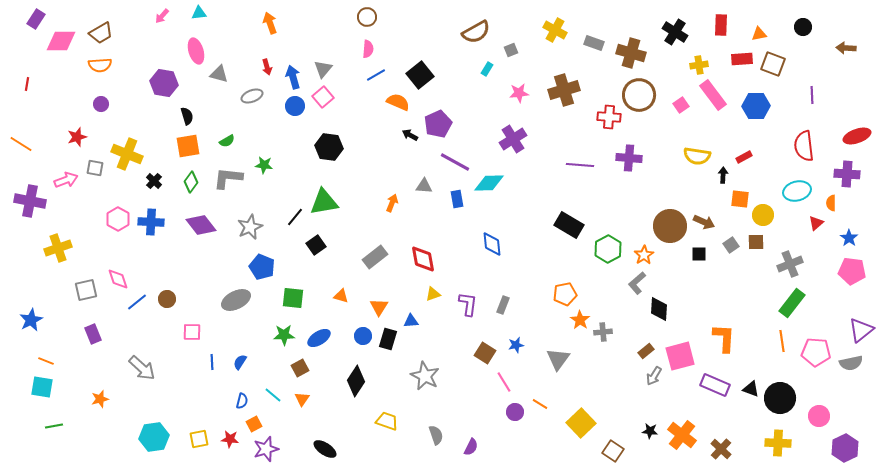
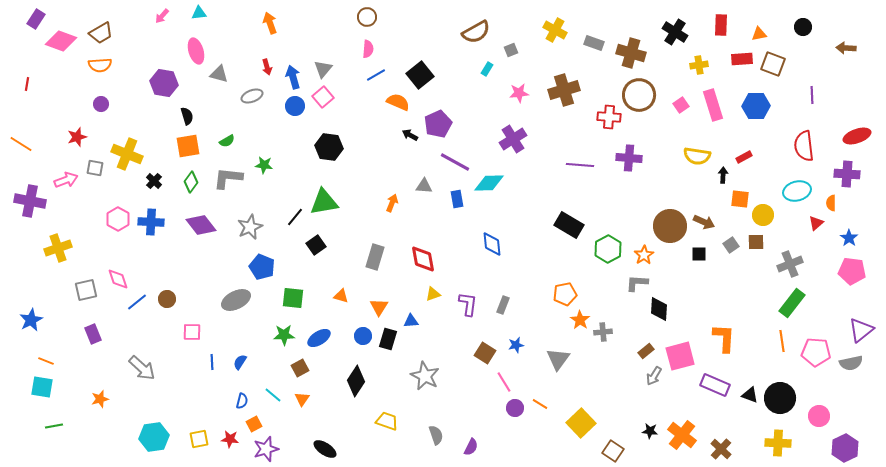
pink diamond at (61, 41): rotated 20 degrees clockwise
pink rectangle at (713, 95): moved 10 px down; rotated 20 degrees clockwise
gray rectangle at (375, 257): rotated 35 degrees counterclockwise
gray L-shape at (637, 283): rotated 45 degrees clockwise
black triangle at (751, 389): moved 1 px left, 6 px down
purple circle at (515, 412): moved 4 px up
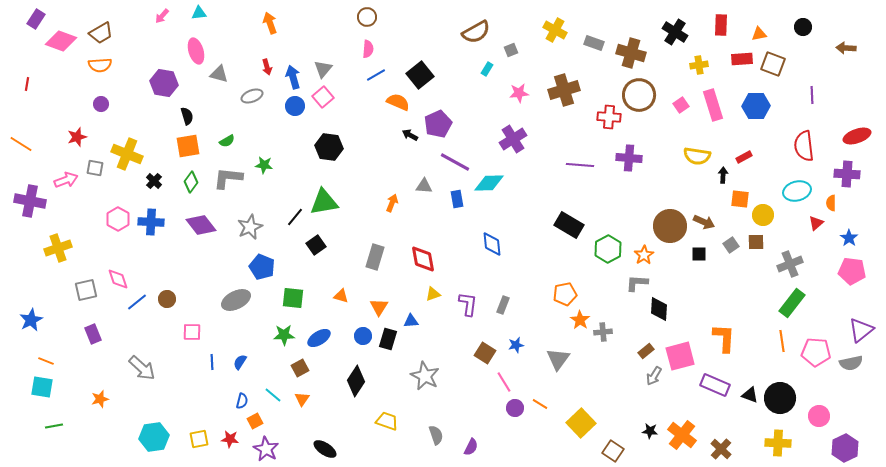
orange square at (254, 424): moved 1 px right, 3 px up
purple star at (266, 449): rotated 25 degrees counterclockwise
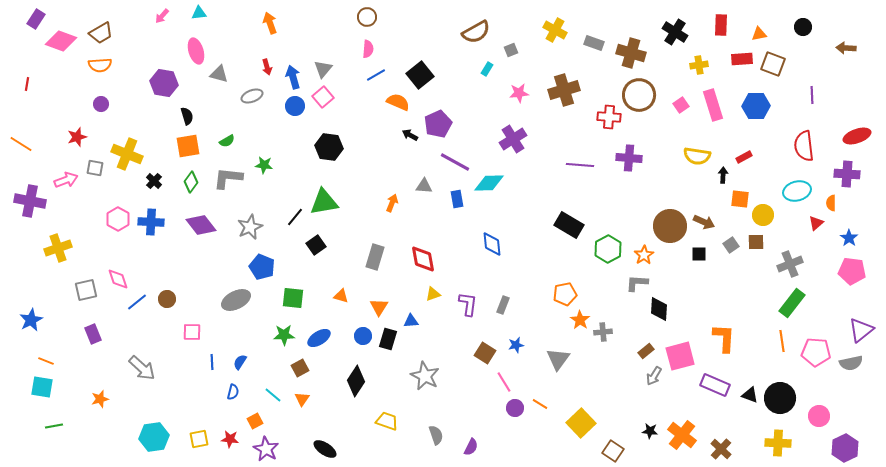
blue semicircle at (242, 401): moved 9 px left, 9 px up
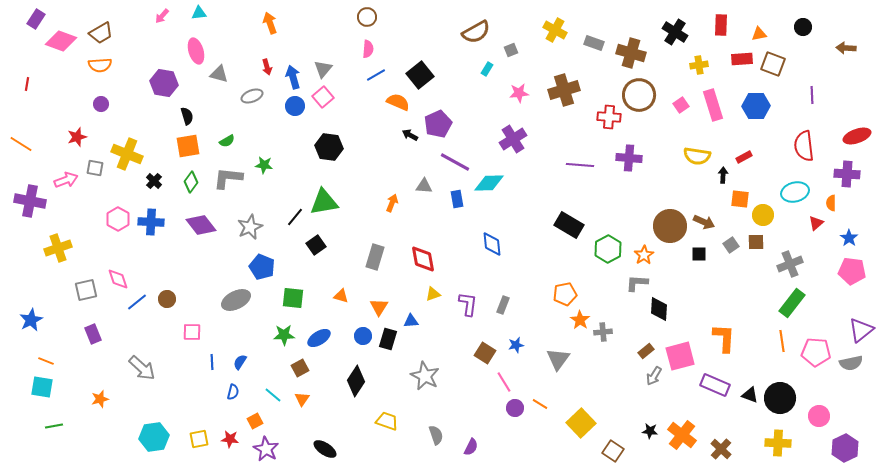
cyan ellipse at (797, 191): moved 2 px left, 1 px down
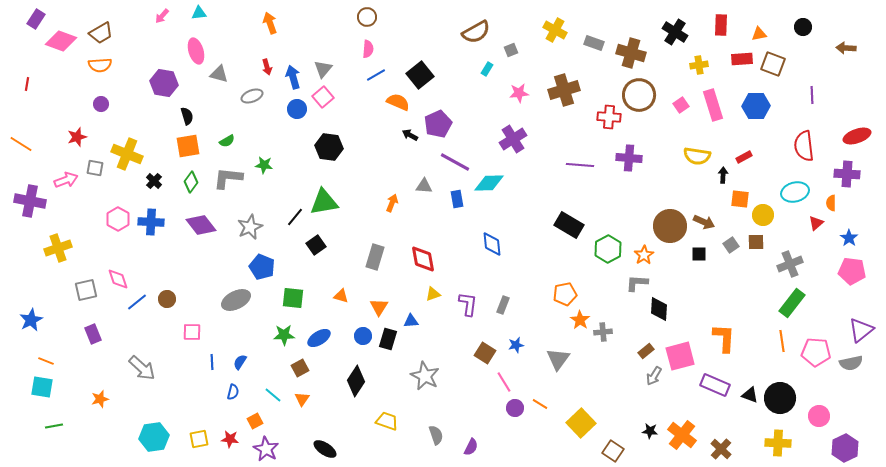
blue circle at (295, 106): moved 2 px right, 3 px down
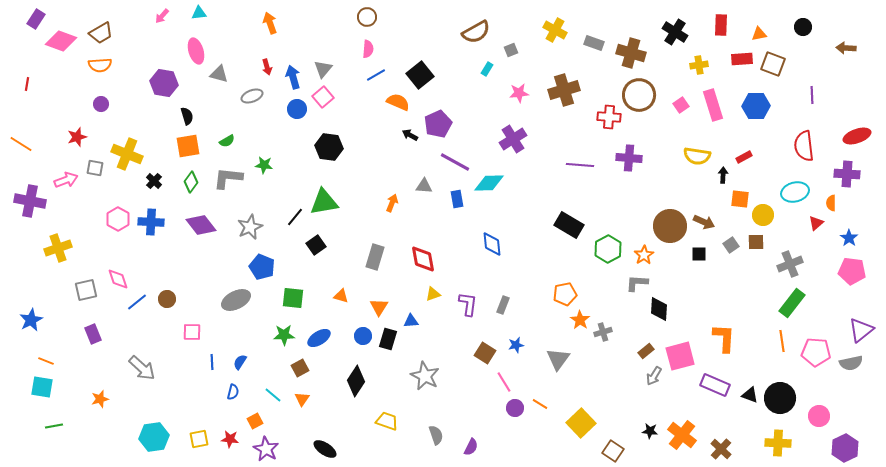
gray cross at (603, 332): rotated 12 degrees counterclockwise
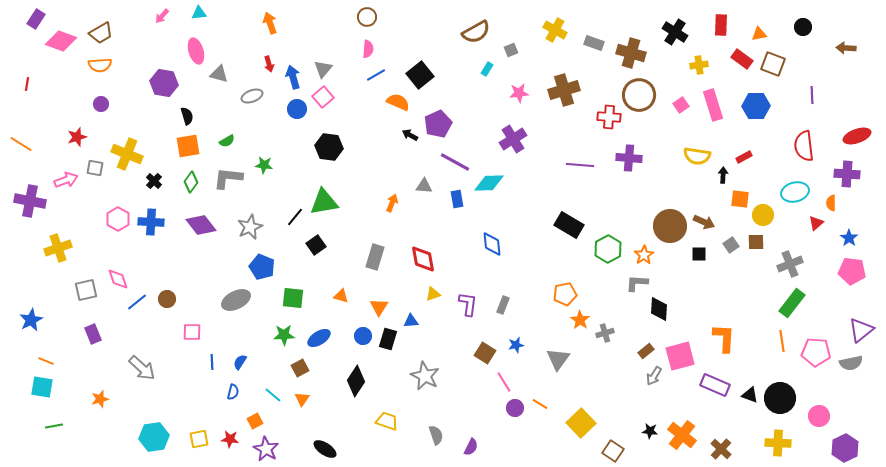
red rectangle at (742, 59): rotated 40 degrees clockwise
red arrow at (267, 67): moved 2 px right, 3 px up
gray cross at (603, 332): moved 2 px right, 1 px down
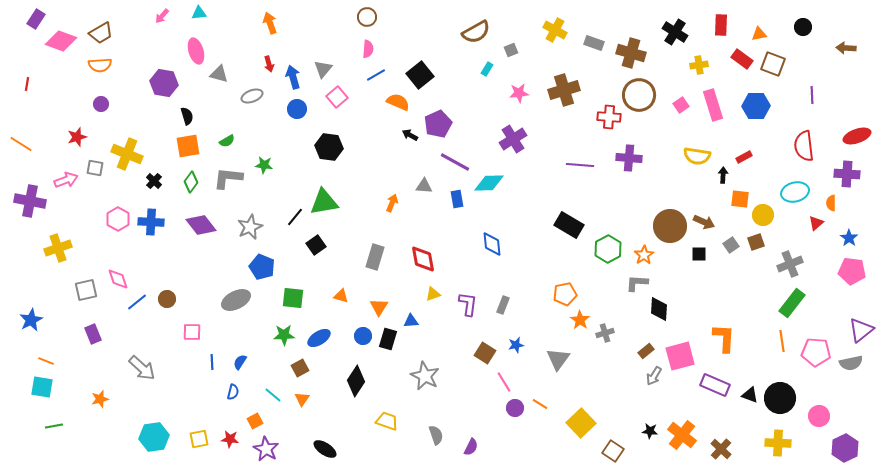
pink square at (323, 97): moved 14 px right
brown square at (756, 242): rotated 18 degrees counterclockwise
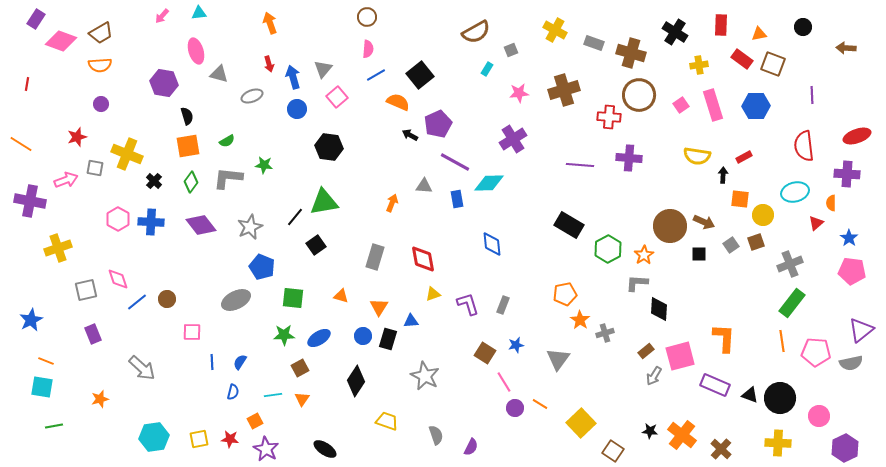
purple L-shape at (468, 304): rotated 25 degrees counterclockwise
cyan line at (273, 395): rotated 48 degrees counterclockwise
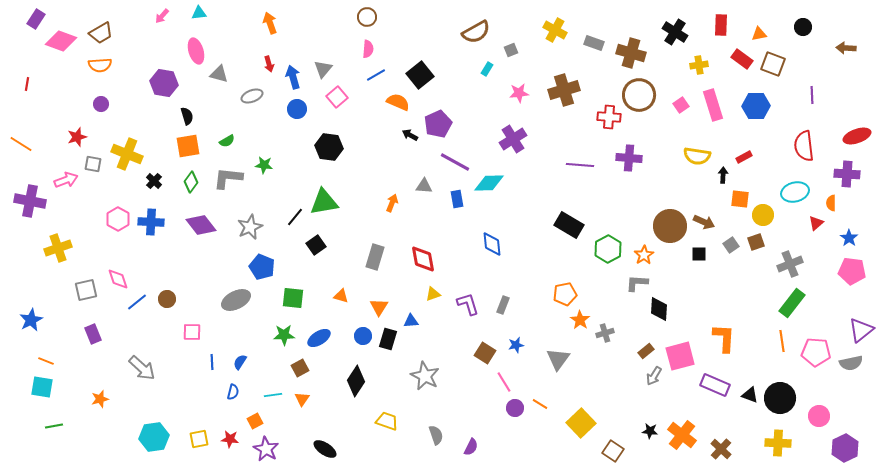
gray square at (95, 168): moved 2 px left, 4 px up
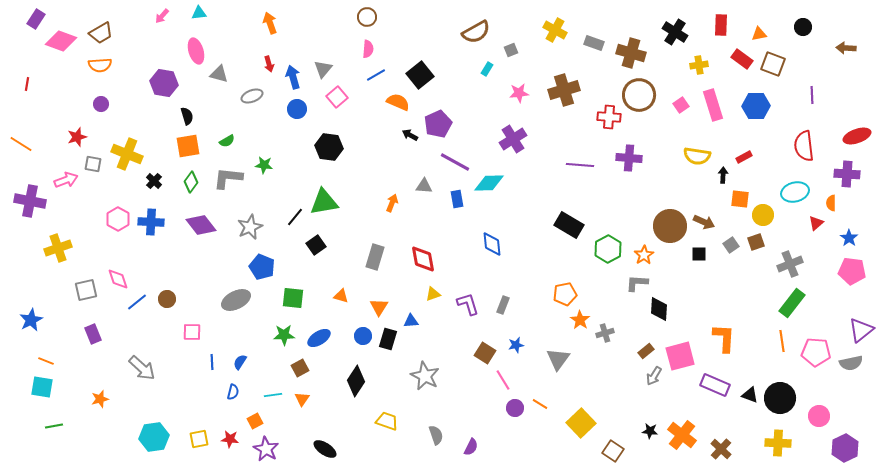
pink line at (504, 382): moved 1 px left, 2 px up
